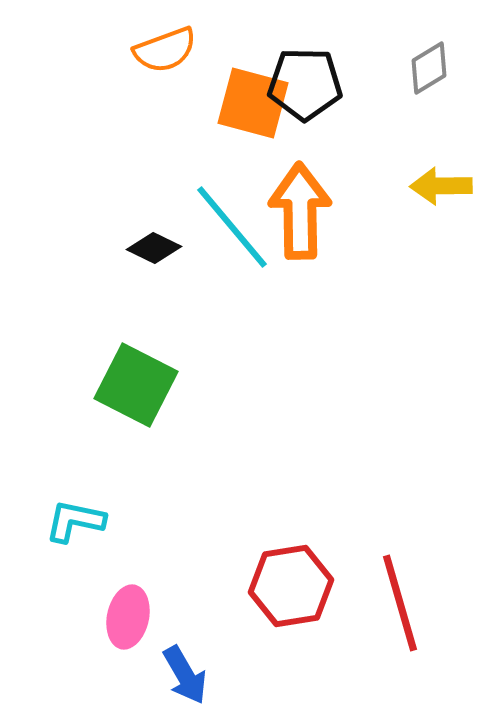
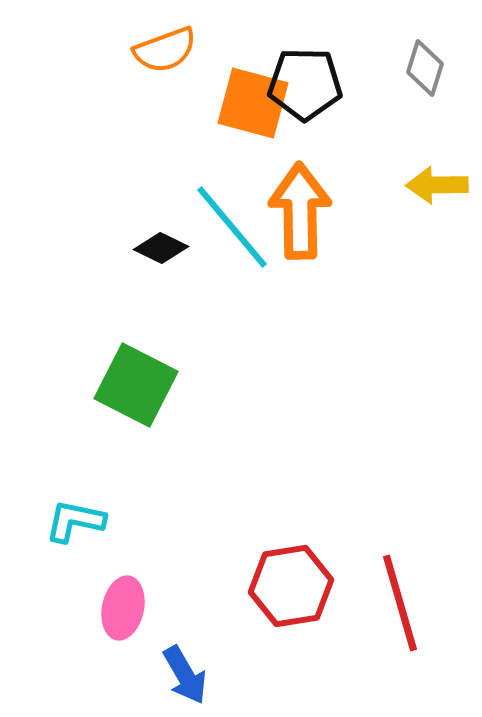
gray diamond: moved 4 px left; rotated 42 degrees counterclockwise
yellow arrow: moved 4 px left, 1 px up
black diamond: moved 7 px right
pink ellipse: moved 5 px left, 9 px up
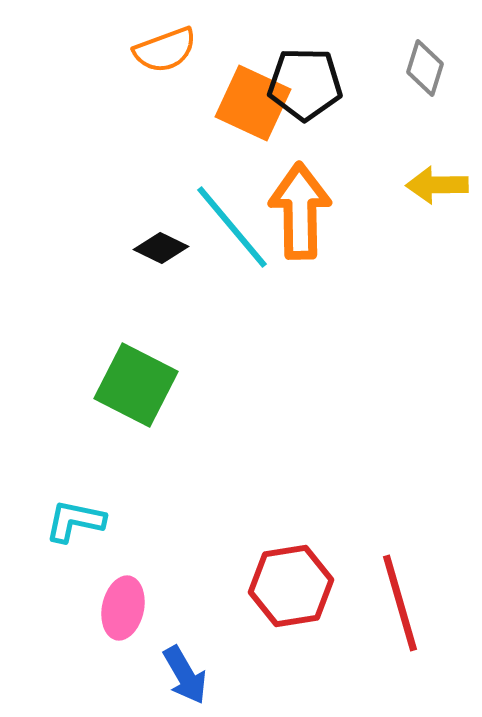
orange square: rotated 10 degrees clockwise
